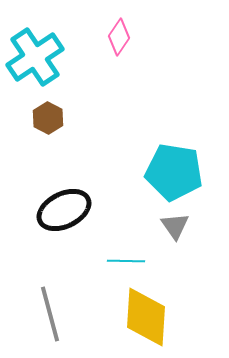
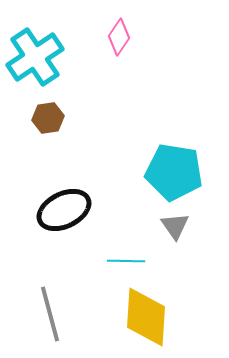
brown hexagon: rotated 24 degrees clockwise
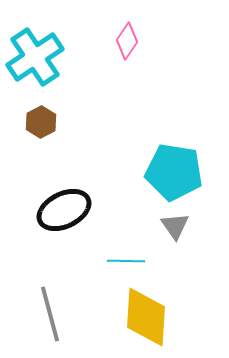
pink diamond: moved 8 px right, 4 px down
brown hexagon: moved 7 px left, 4 px down; rotated 20 degrees counterclockwise
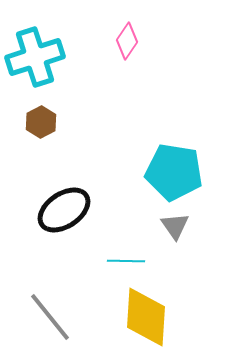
cyan cross: rotated 16 degrees clockwise
black ellipse: rotated 8 degrees counterclockwise
gray line: moved 3 px down; rotated 24 degrees counterclockwise
